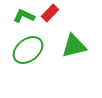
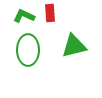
red rectangle: rotated 48 degrees counterclockwise
green ellipse: rotated 52 degrees counterclockwise
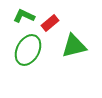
red rectangle: moved 10 px down; rotated 54 degrees clockwise
green ellipse: rotated 28 degrees clockwise
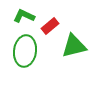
red rectangle: moved 3 px down
green ellipse: moved 3 px left, 1 px down; rotated 20 degrees counterclockwise
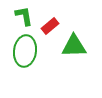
green L-shape: rotated 55 degrees clockwise
green triangle: rotated 12 degrees clockwise
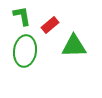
green L-shape: moved 2 px left
red rectangle: moved 1 px up
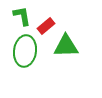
red rectangle: moved 4 px left, 1 px down
green triangle: moved 8 px left
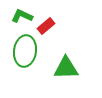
green L-shape: rotated 55 degrees counterclockwise
green triangle: moved 22 px down
